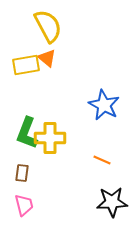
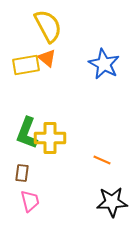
blue star: moved 41 px up
pink trapezoid: moved 6 px right, 4 px up
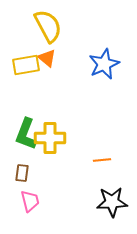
blue star: rotated 20 degrees clockwise
green L-shape: moved 1 px left, 1 px down
orange line: rotated 30 degrees counterclockwise
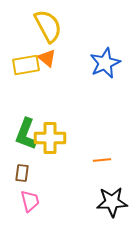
blue star: moved 1 px right, 1 px up
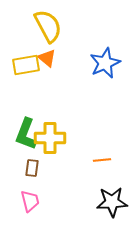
brown rectangle: moved 10 px right, 5 px up
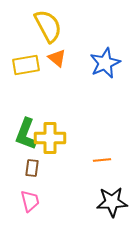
orange triangle: moved 10 px right
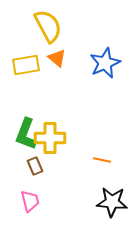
orange line: rotated 18 degrees clockwise
brown rectangle: moved 3 px right, 2 px up; rotated 30 degrees counterclockwise
black star: rotated 8 degrees clockwise
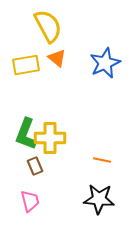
black star: moved 13 px left, 3 px up
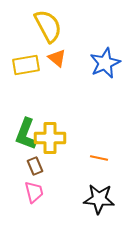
orange line: moved 3 px left, 2 px up
pink trapezoid: moved 4 px right, 9 px up
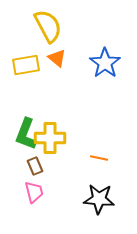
blue star: rotated 12 degrees counterclockwise
